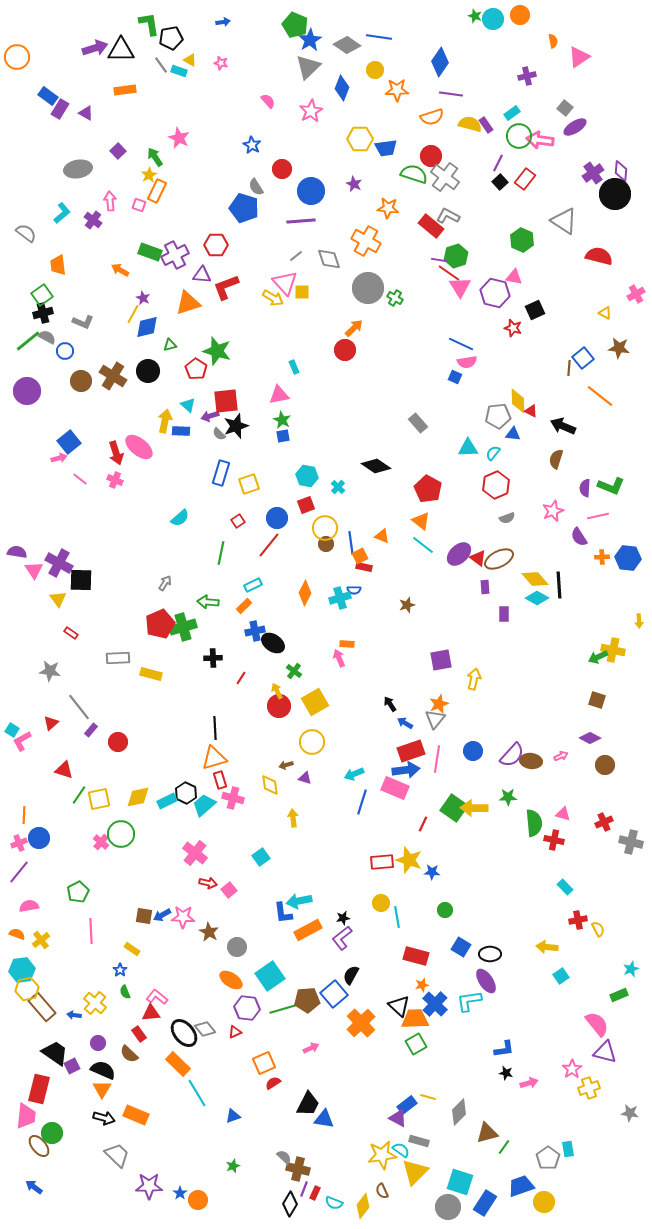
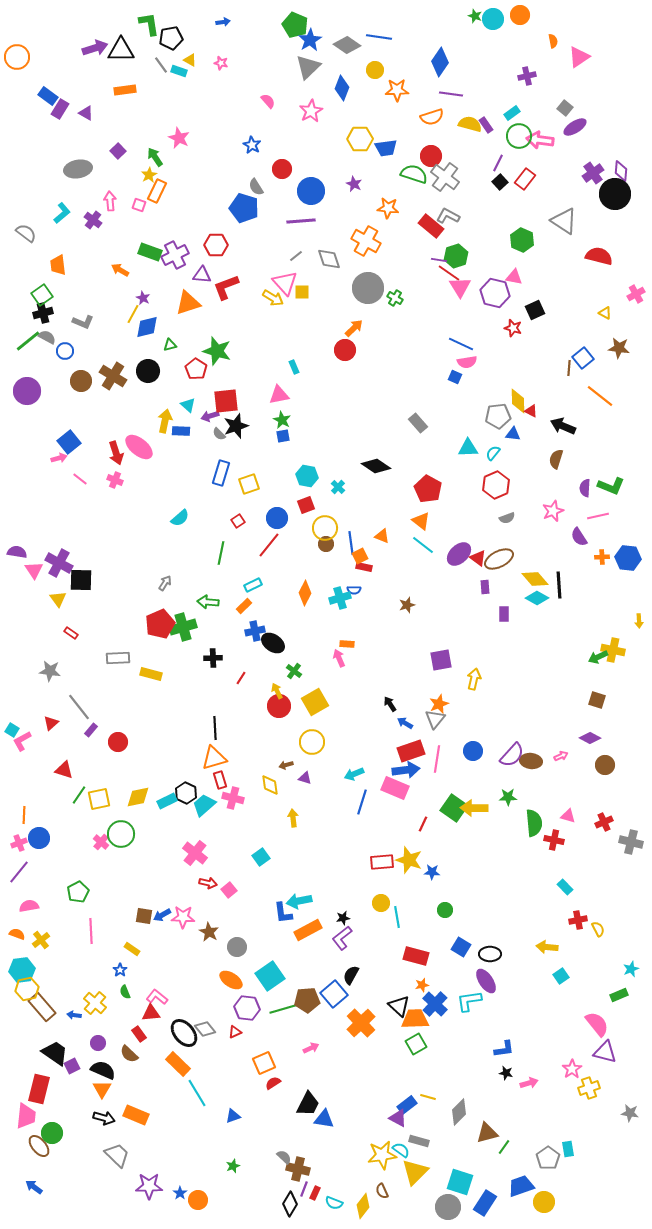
pink triangle at (563, 814): moved 5 px right, 2 px down
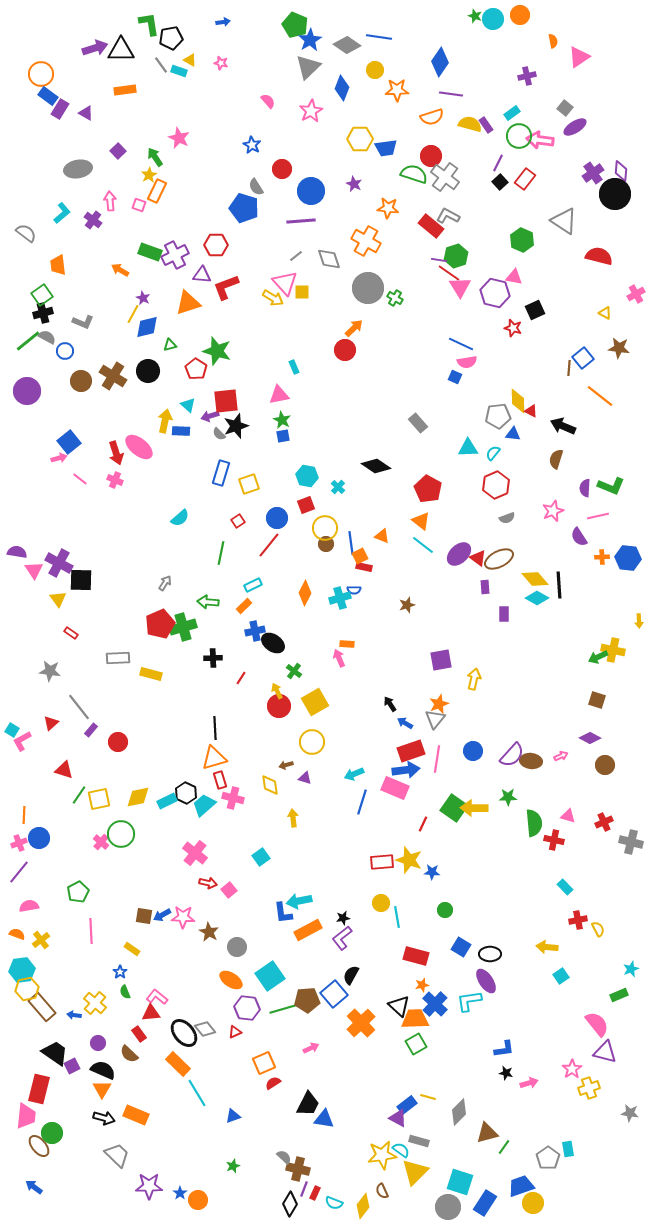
orange circle at (17, 57): moved 24 px right, 17 px down
blue star at (120, 970): moved 2 px down
yellow circle at (544, 1202): moved 11 px left, 1 px down
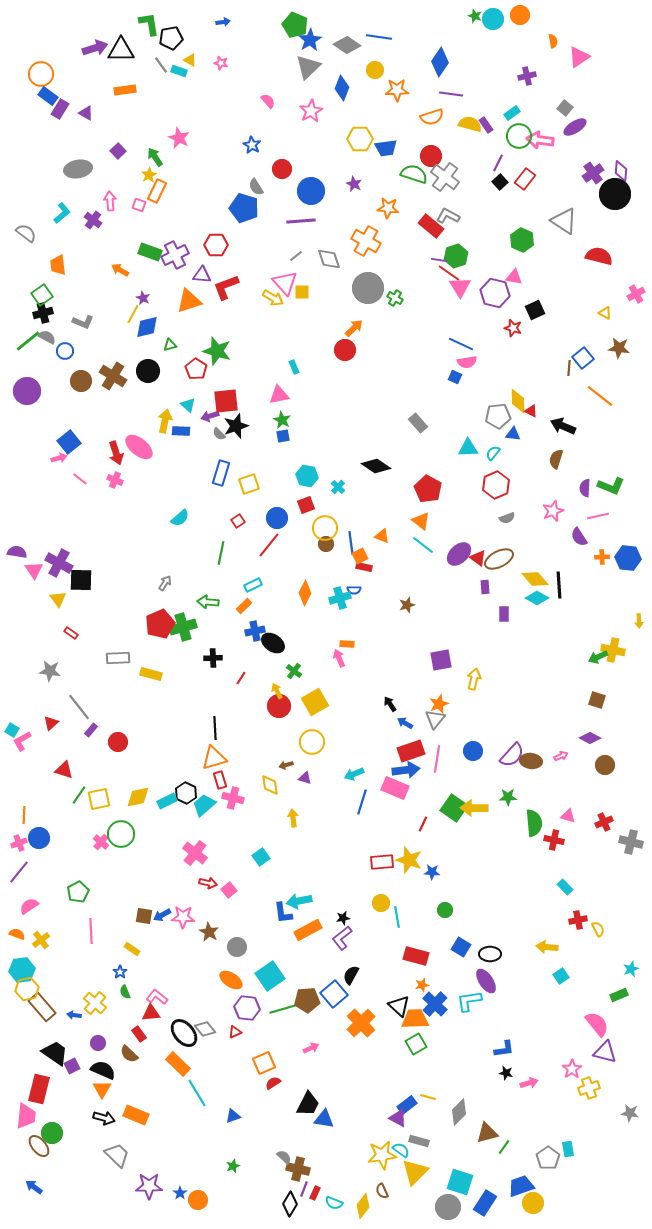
orange triangle at (188, 303): moved 1 px right, 2 px up
pink semicircle at (29, 906): rotated 24 degrees counterclockwise
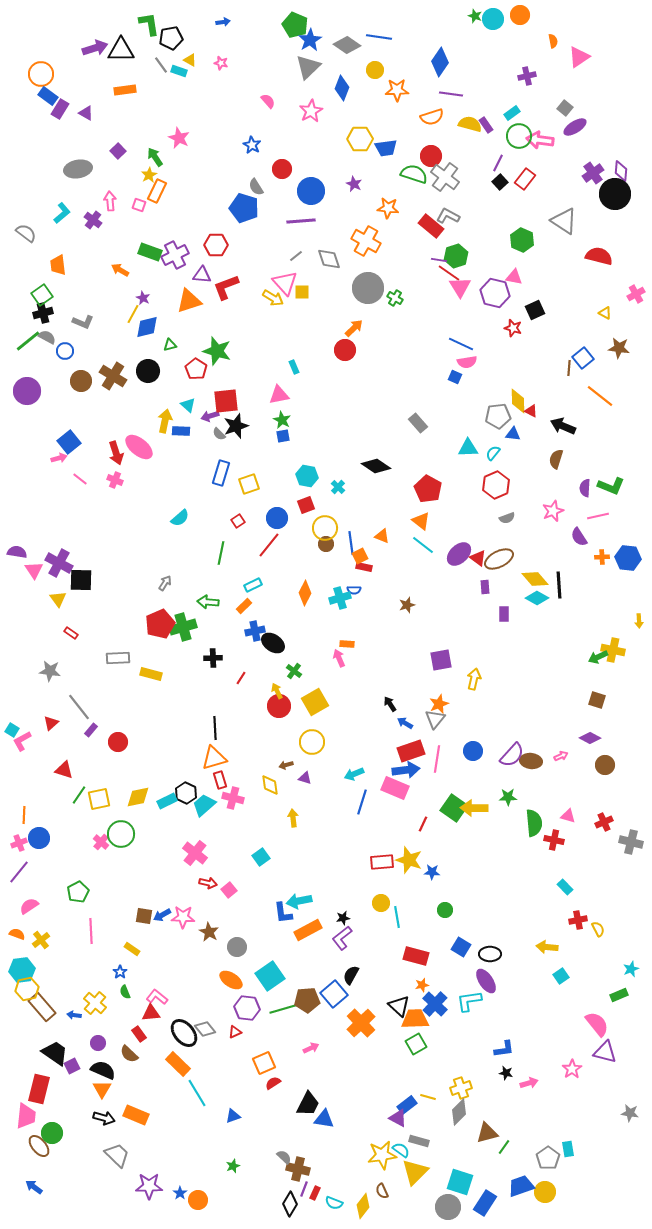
yellow cross at (589, 1088): moved 128 px left
yellow circle at (533, 1203): moved 12 px right, 11 px up
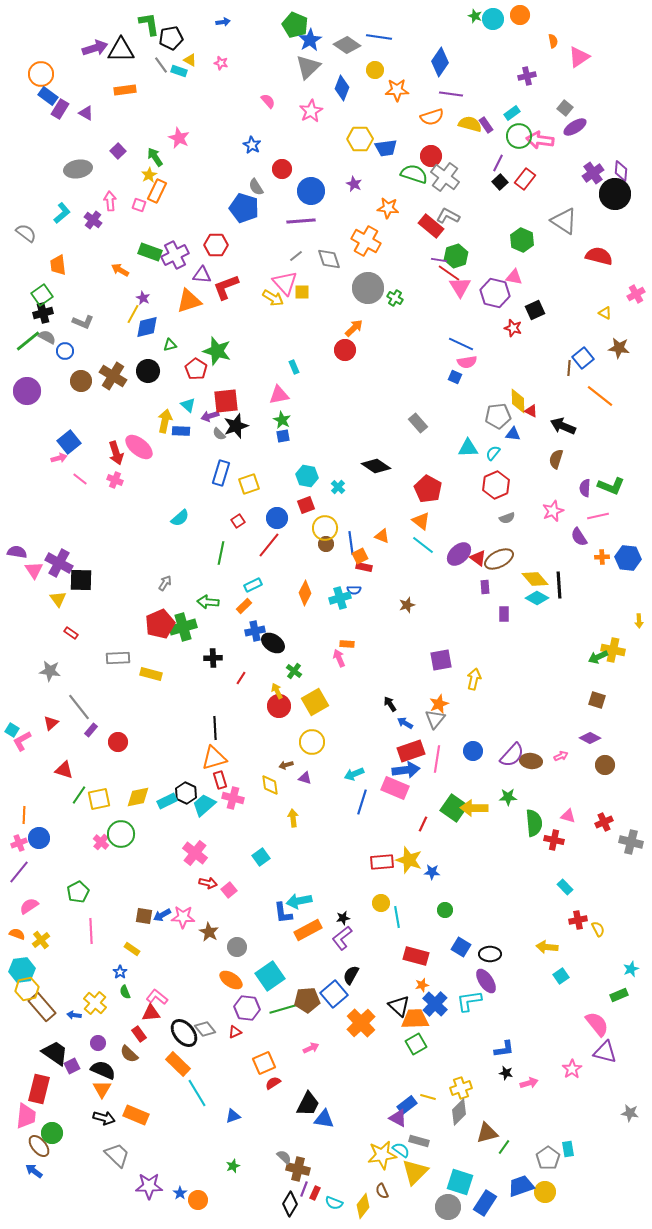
blue arrow at (34, 1187): moved 16 px up
